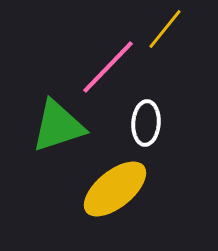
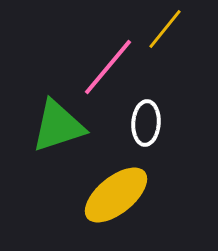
pink line: rotated 4 degrees counterclockwise
yellow ellipse: moved 1 px right, 6 px down
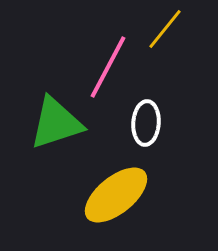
pink line: rotated 12 degrees counterclockwise
green triangle: moved 2 px left, 3 px up
